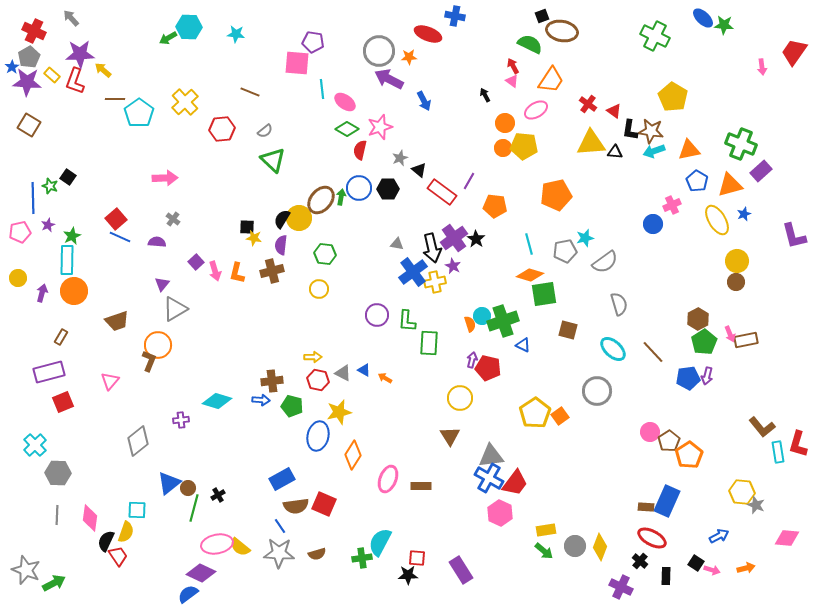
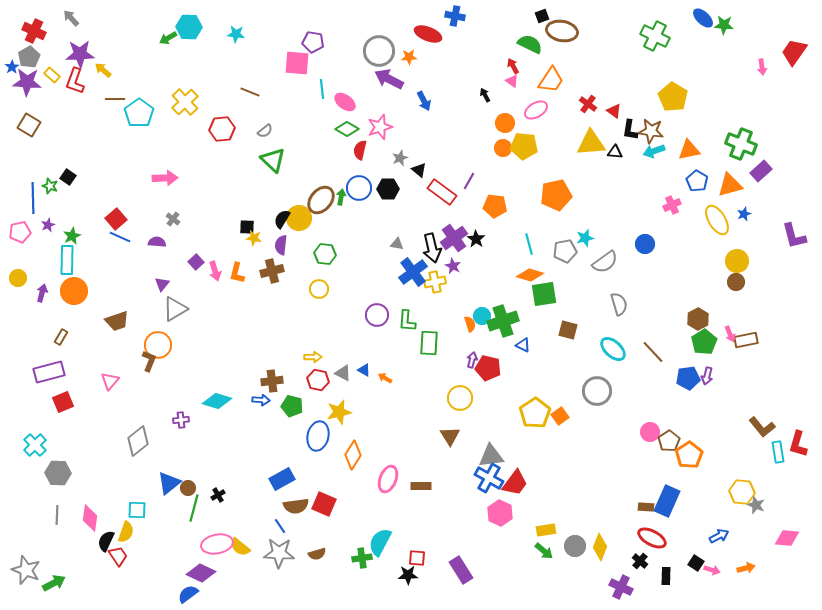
blue circle at (653, 224): moved 8 px left, 20 px down
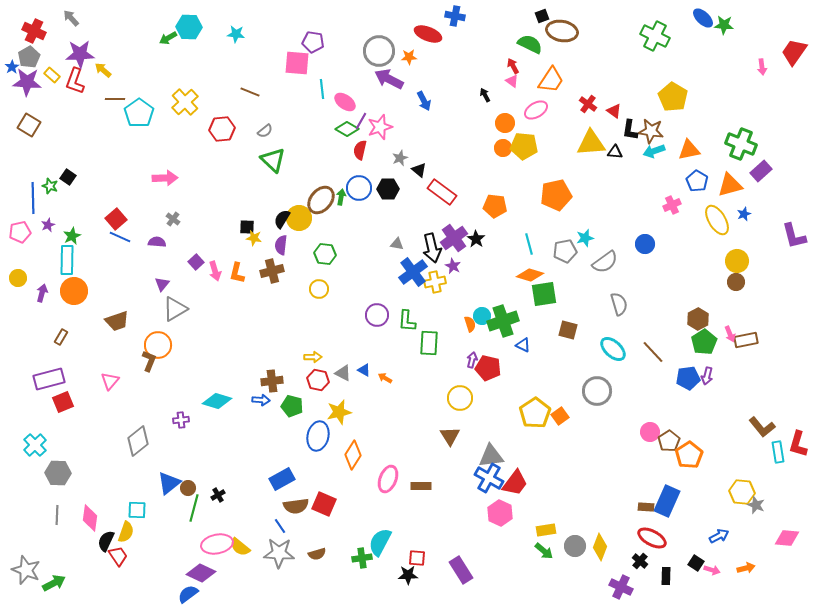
purple line at (469, 181): moved 108 px left, 60 px up
purple rectangle at (49, 372): moved 7 px down
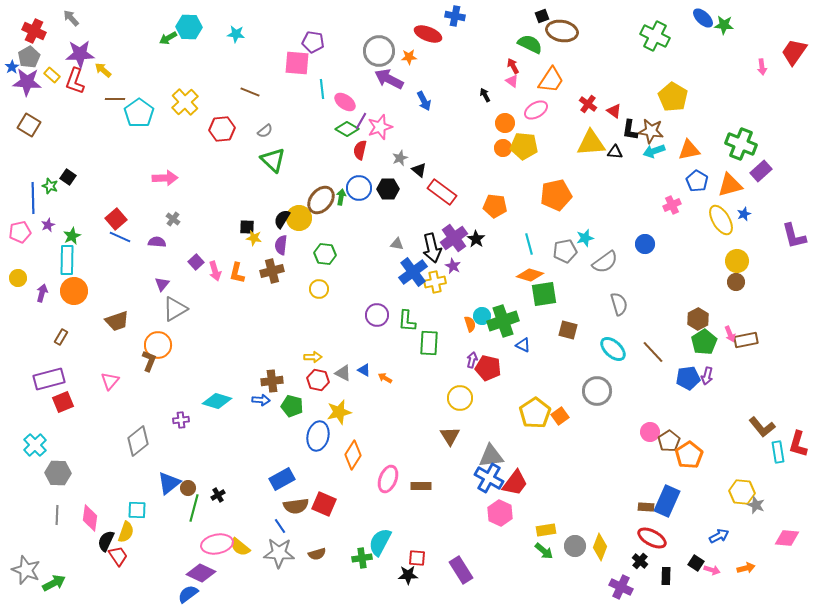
yellow ellipse at (717, 220): moved 4 px right
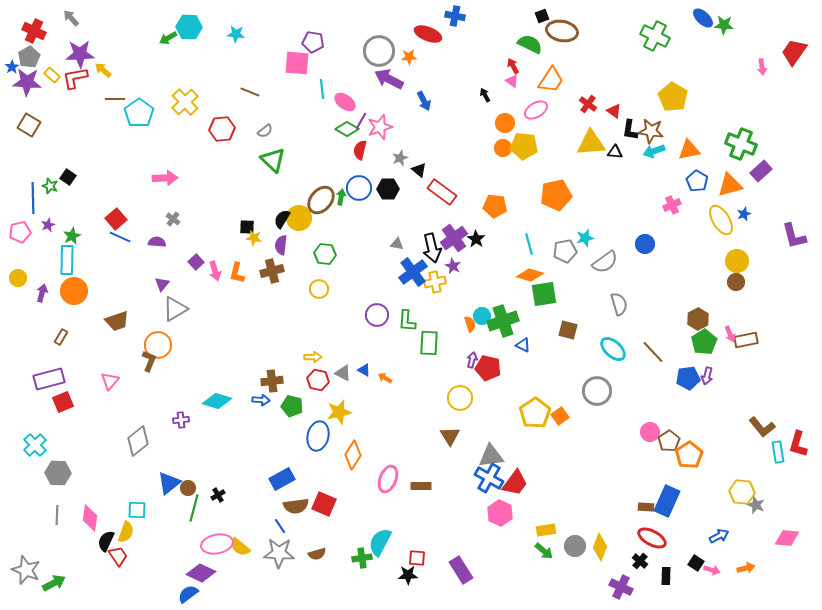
red L-shape at (75, 81): moved 3 px up; rotated 60 degrees clockwise
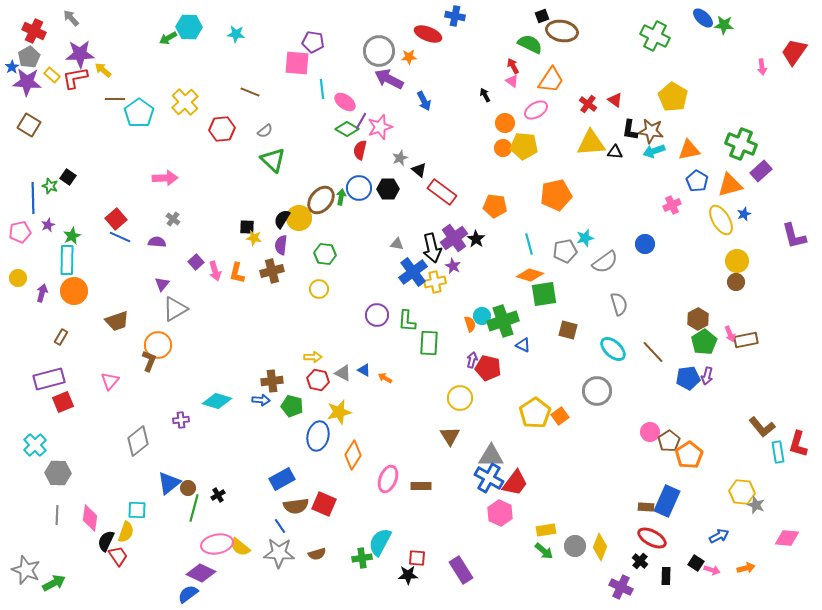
red triangle at (614, 111): moved 1 px right, 11 px up
gray triangle at (491, 456): rotated 8 degrees clockwise
